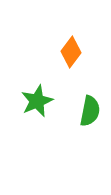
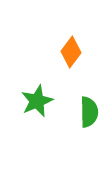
green semicircle: moved 1 px left, 1 px down; rotated 12 degrees counterclockwise
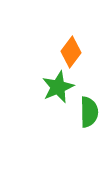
green star: moved 21 px right, 14 px up
